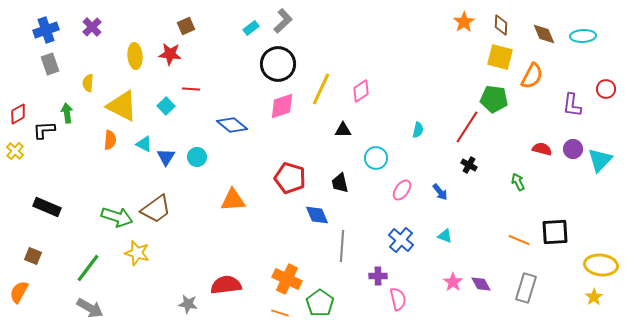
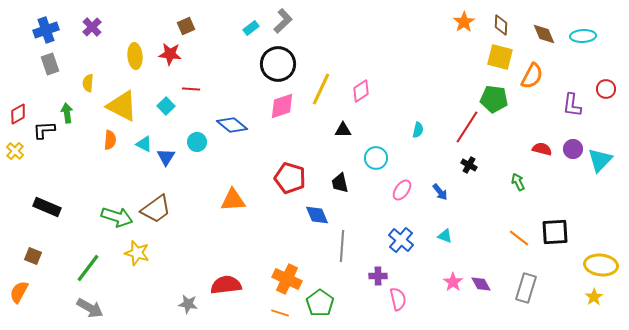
cyan circle at (197, 157): moved 15 px up
orange line at (519, 240): moved 2 px up; rotated 15 degrees clockwise
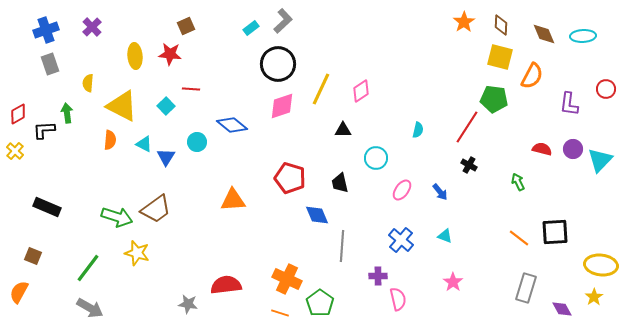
purple L-shape at (572, 105): moved 3 px left, 1 px up
purple diamond at (481, 284): moved 81 px right, 25 px down
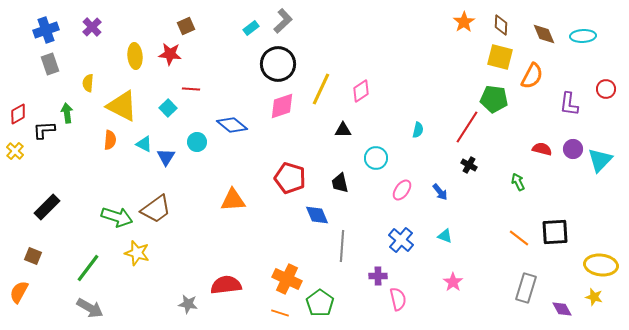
cyan square at (166, 106): moved 2 px right, 2 px down
black rectangle at (47, 207): rotated 68 degrees counterclockwise
yellow star at (594, 297): rotated 24 degrees counterclockwise
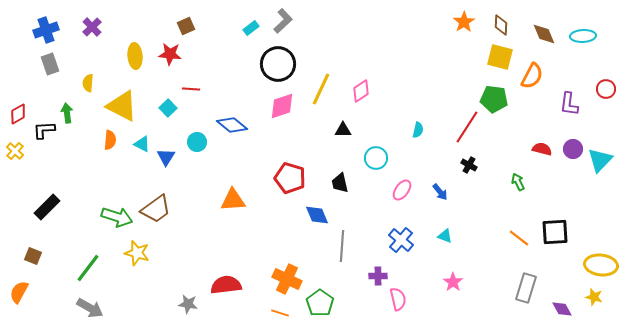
cyan triangle at (144, 144): moved 2 px left
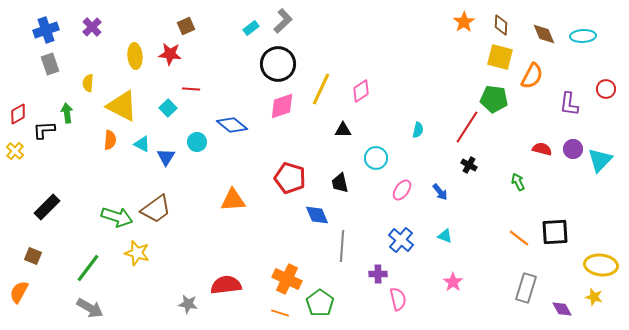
purple cross at (378, 276): moved 2 px up
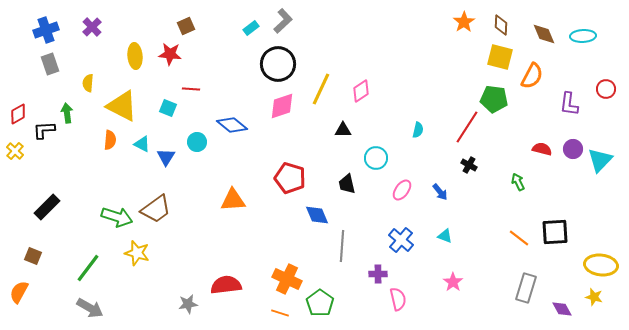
cyan square at (168, 108): rotated 24 degrees counterclockwise
black trapezoid at (340, 183): moved 7 px right, 1 px down
gray star at (188, 304): rotated 18 degrees counterclockwise
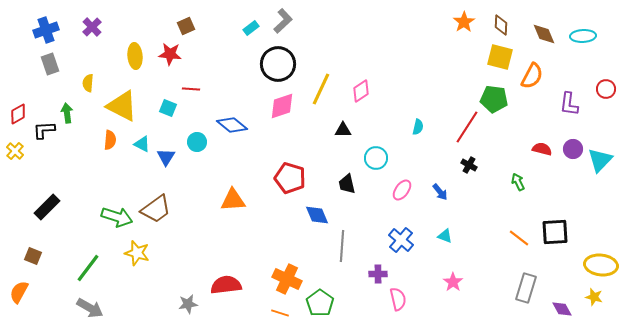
cyan semicircle at (418, 130): moved 3 px up
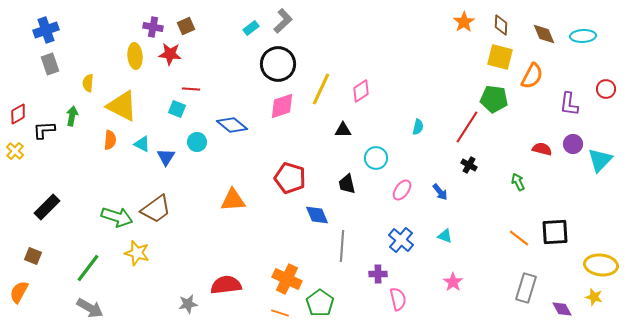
purple cross at (92, 27): moved 61 px right; rotated 36 degrees counterclockwise
cyan square at (168, 108): moved 9 px right, 1 px down
green arrow at (67, 113): moved 5 px right, 3 px down; rotated 18 degrees clockwise
purple circle at (573, 149): moved 5 px up
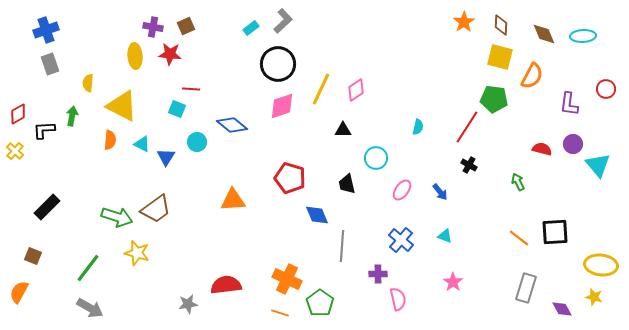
pink diamond at (361, 91): moved 5 px left, 1 px up
cyan triangle at (600, 160): moved 2 px left, 5 px down; rotated 24 degrees counterclockwise
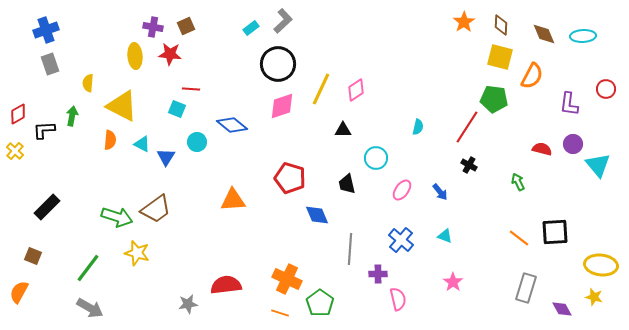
gray line at (342, 246): moved 8 px right, 3 px down
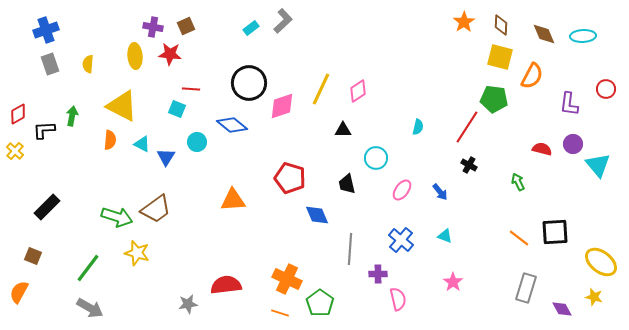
black circle at (278, 64): moved 29 px left, 19 px down
yellow semicircle at (88, 83): moved 19 px up
pink diamond at (356, 90): moved 2 px right, 1 px down
yellow ellipse at (601, 265): moved 3 px up; rotated 32 degrees clockwise
